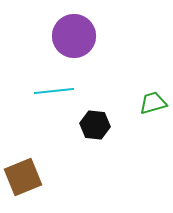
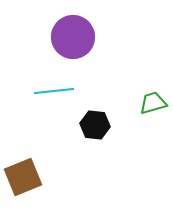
purple circle: moved 1 px left, 1 px down
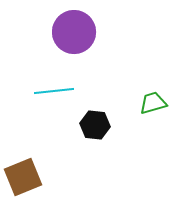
purple circle: moved 1 px right, 5 px up
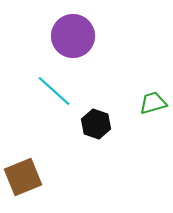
purple circle: moved 1 px left, 4 px down
cyan line: rotated 48 degrees clockwise
black hexagon: moved 1 px right, 1 px up; rotated 12 degrees clockwise
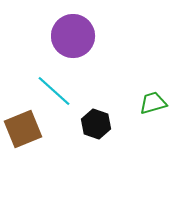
brown square: moved 48 px up
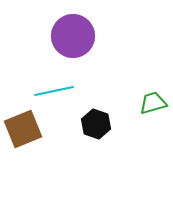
cyan line: rotated 54 degrees counterclockwise
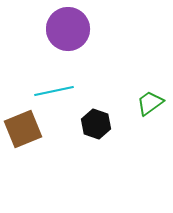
purple circle: moved 5 px left, 7 px up
green trapezoid: moved 3 px left; rotated 20 degrees counterclockwise
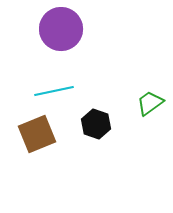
purple circle: moved 7 px left
brown square: moved 14 px right, 5 px down
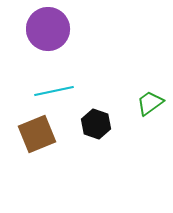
purple circle: moved 13 px left
